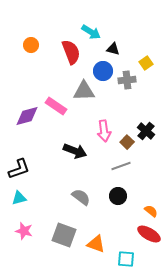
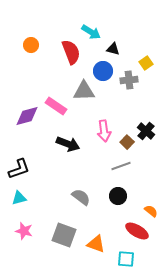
gray cross: moved 2 px right
black arrow: moved 7 px left, 7 px up
red ellipse: moved 12 px left, 3 px up
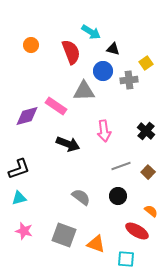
brown square: moved 21 px right, 30 px down
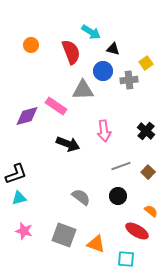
gray triangle: moved 1 px left, 1 px up
black L-shape: moved 3 px left, 5 px down
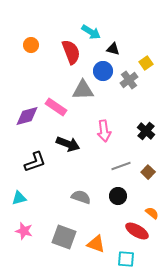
gray cross: rotated 30 degrees counterclockwise
pink rectangle: moved 1 px down
black L-shape: moved 19 px right, 12 px up
gray semicircle: rotated 18 degrees counterclockwise
orange semicircle: moved 1 px right, 2 px down
gray square: moved 2 px down
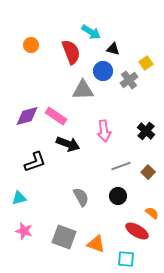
pink rectangle: moved 9 px down
gray semicircle: rotated 42 degrees clockwise
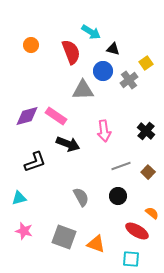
cyan square: moved 5 px right
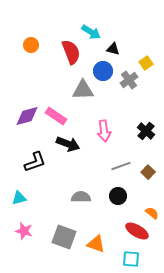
gray semicircle: rotated 60 degrees counterclockwise
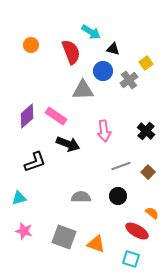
purple diamond: rotated 25 degrees counterclockwise
cyan square: rotated 12 degrees clockwise
